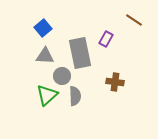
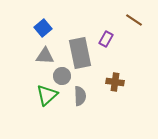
gray semicircle: moved 5 px right
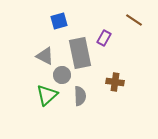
blue square: moved 16 px right, 7 px up; rotated 24 degrees clockwise
purple rectangle: moved 2 px left, 1 px up
gray triangle: rotated 24 degrees clockwise
gray circle: moved 1 px up
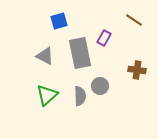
gray circle: moved 38 px right, 11 px down
brown cross: moved 22 px right, 12 px up
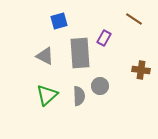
brown line: moved 1 px up
gray rectangle: rotated 8 degrees clockwise
brown cross: moved 4 px right
gray semicircle: moved 1 px left
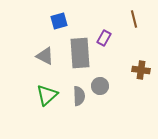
brown line: rotated 42 degrees clockwise
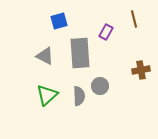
purple rectangle: moved 2 px right, 6 px up
brown cross: rotated 18 degrees counterclockwise
